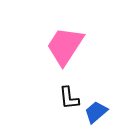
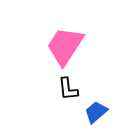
black L-shape: moved 1 px left, 9 px up
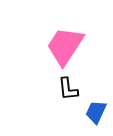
blue trapezoid: rotated 25 degrees counterclockwise
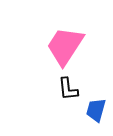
blue trapezoid: moved 2 px up; rotated 10 degrees counterclockwise
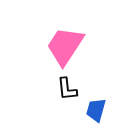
black L-shape: moved 1 px left
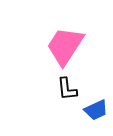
blue trapezoid: rotated 130 degrees counterclockwise
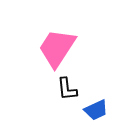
pink trapezoid: moved 8 px left, 2 px down
